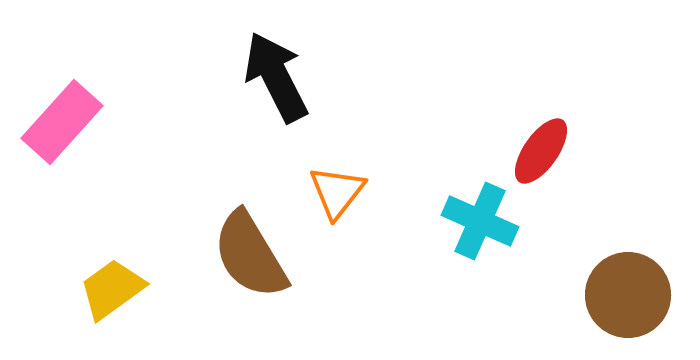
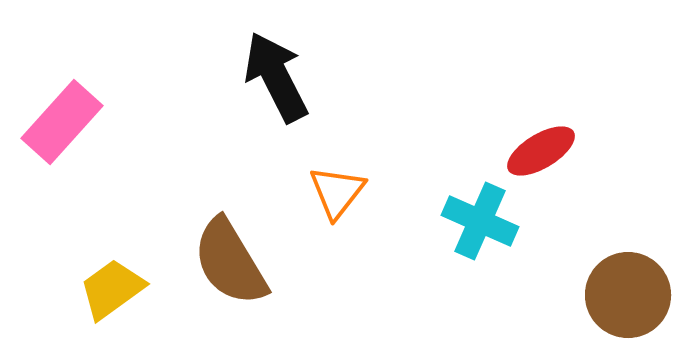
red ellipse: rotated 24 degrees clockwise
brown semicircle: moved 20 px left, 7 px down
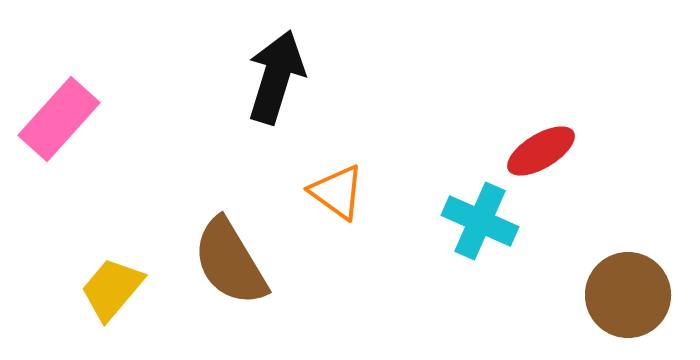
black arrow: rotated 44 degrees clockwise
pink rectangle: moved 3 px left, 3 px up
orange triangle: rotated 32 degrees counterclockwise
yellow trapezoid: rotated 14 degrees counterclockwise
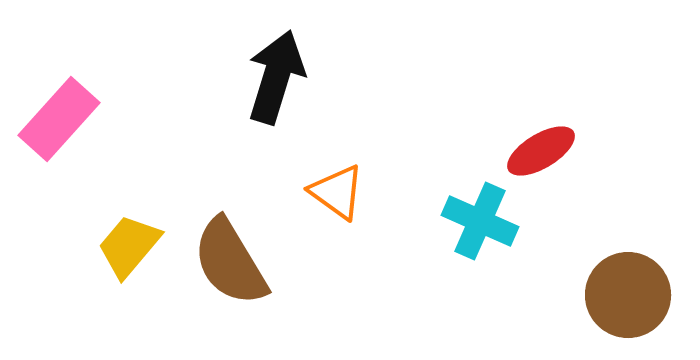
yellow trapezoid: moved 17 px right, 43 px up
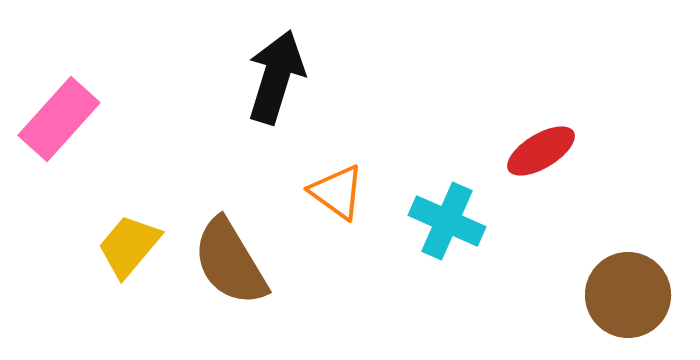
cyan cross: moved 33 px left
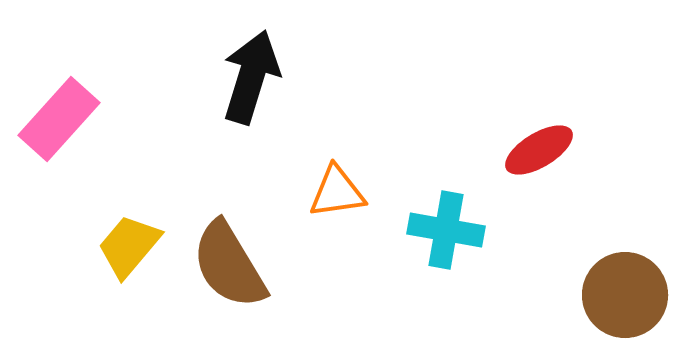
black arrow: moved 25 px left
red ellipse: moved 2 px left, 1 px up
orange triangle: rotated 44 degrees counterclockwise
cyan cross: moved 1 px left, 9 px down; rotated 14 degrees counterclockwise
brown semicircle: moved 1 px left, 3 px down
brown circle: moved 3 px left
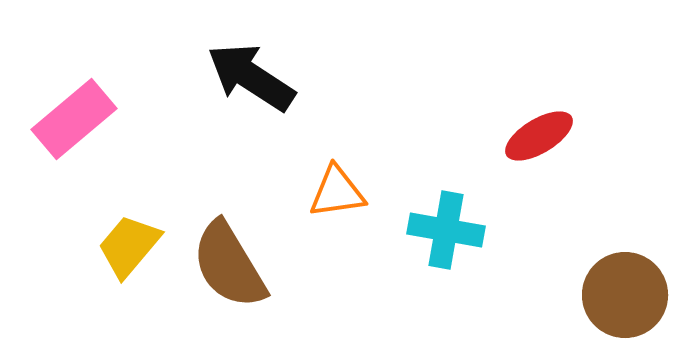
black arrow: rotated 74 degrees counterclockwise
pink rectangle: moved 15 px right; rotated 8 degrees clockwise
red ellipse: moved 14 px up
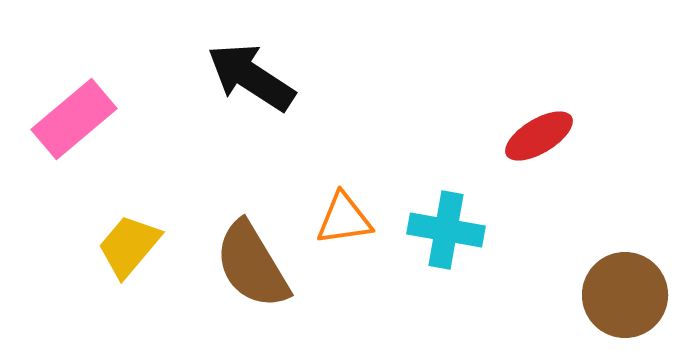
orange triangle: moved 7 px right, 27 px down
brown semicircle: moved 23 px right
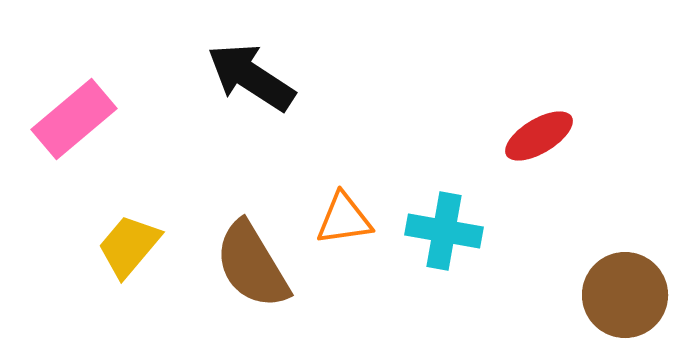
cyan cross: moved 2 px left, 1 px down
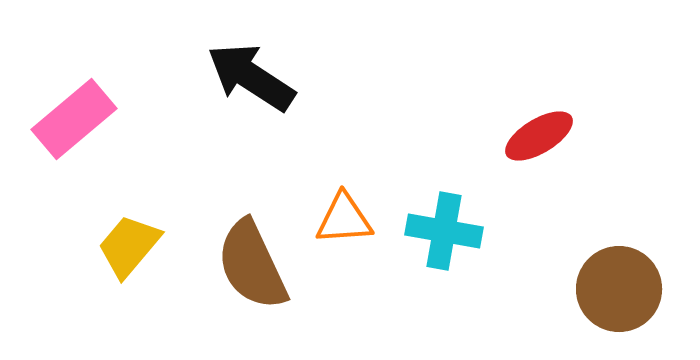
orange triangle: rotated 4 degrees clockwise
brown semicircle: rotated 6 degrees clockwise
brown circle: moved 6 px left, 6 px up
